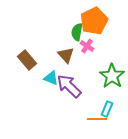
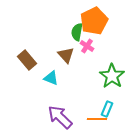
purple arrow: moved 9 px left, 31 px down
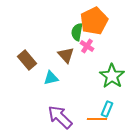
cyan triangle: rotated 35 degrees counterclockwise
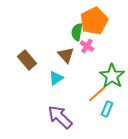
cyan triangle: moved 5 px right; rotated 21 degrees counterclockwise
orange line: moved 25 px up; rotated 42 degrees counterclockwise
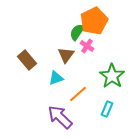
green semicircle: rotated 24 degrees clockwise
brown triangle: rotated 18 degrees clockwise
cyan triangle: rotated 14 degrees clockwise
orange line: moved 19 px left
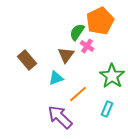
orange pentagon: moved 6 px right
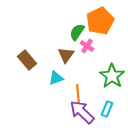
orange line: rotated 54 degrees counterclockwise
purple arrow: moved 22 px right, 5 px up
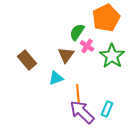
orange pentagon: moved 6 px right, 3 px up
green star: moved 20 px up
